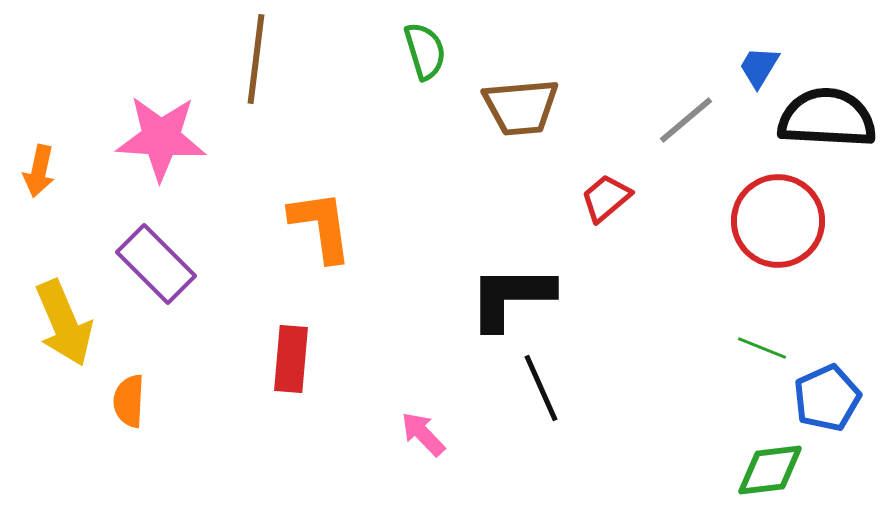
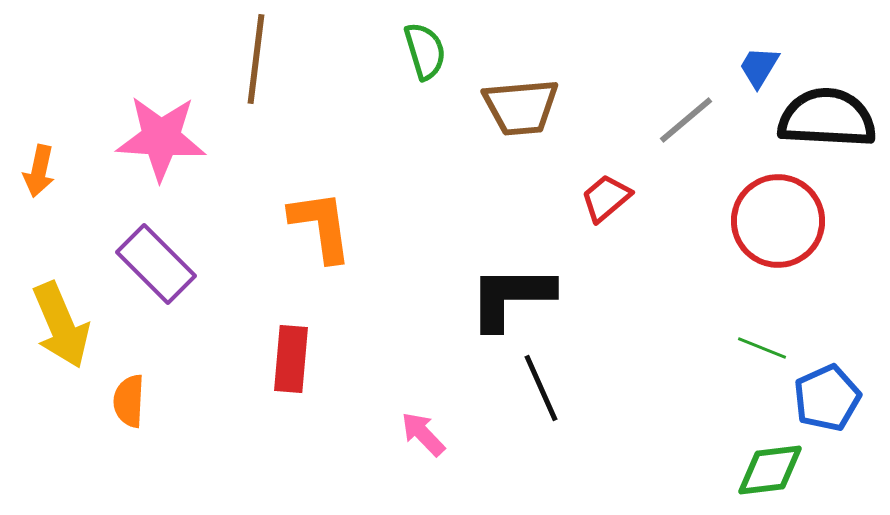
yellow arrow: moved 3 px left, 2 px down
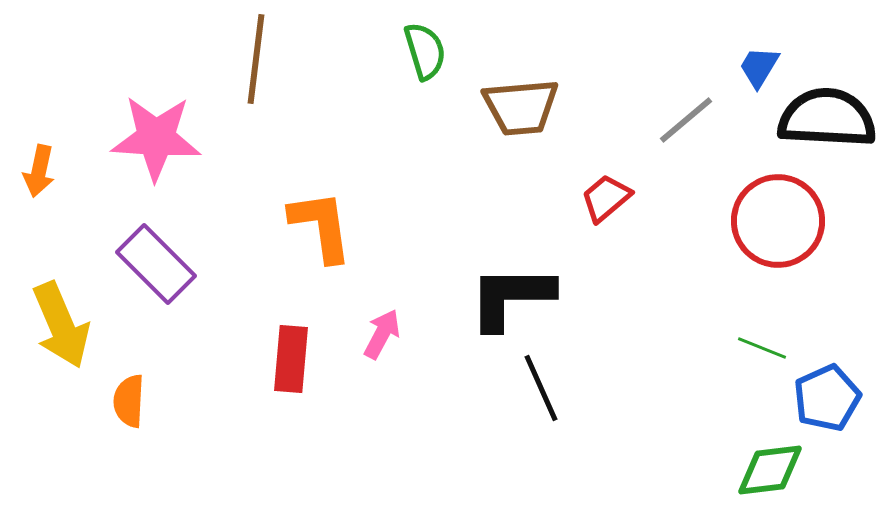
pink star: moved 5 px left
pink arrow: moved 41 px left, 100 px up; rotated 72 degrees clockwise
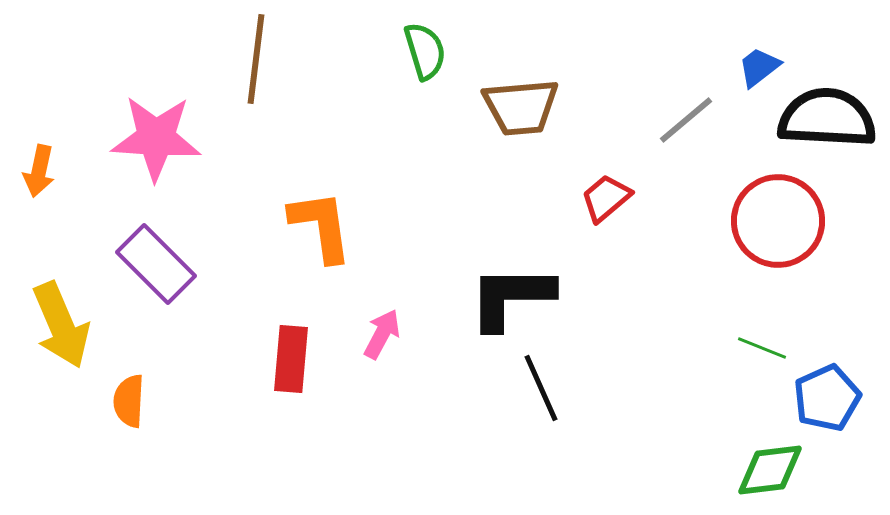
blue trapezoid: rotated 21 degrees clockwise
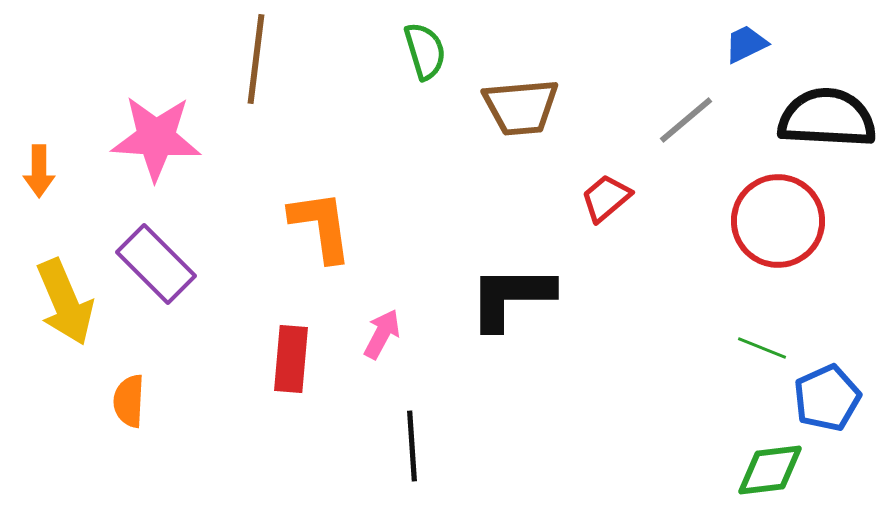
blue trapezoid: moved 13 px left, 23 px up; rotated 12 degrees clockwise
orange arrow: rotated 12 degrees counterclockwise
yellow arrow: moved 4 px right, 23 px up
black line: moved 129 px left, 58 px down; rotated 20 degrees clockwise
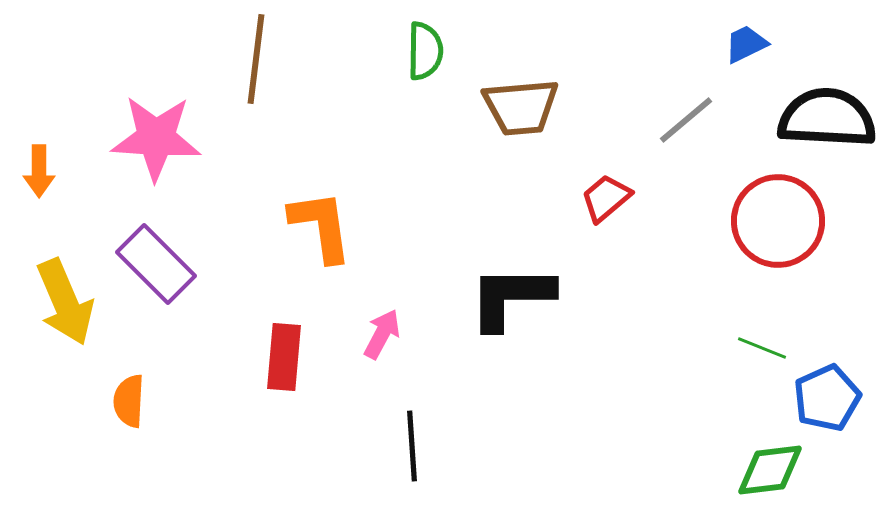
green semicircle: rotated 18 degrees clockwise
red rectangle: moved 7 px left, 2 px up
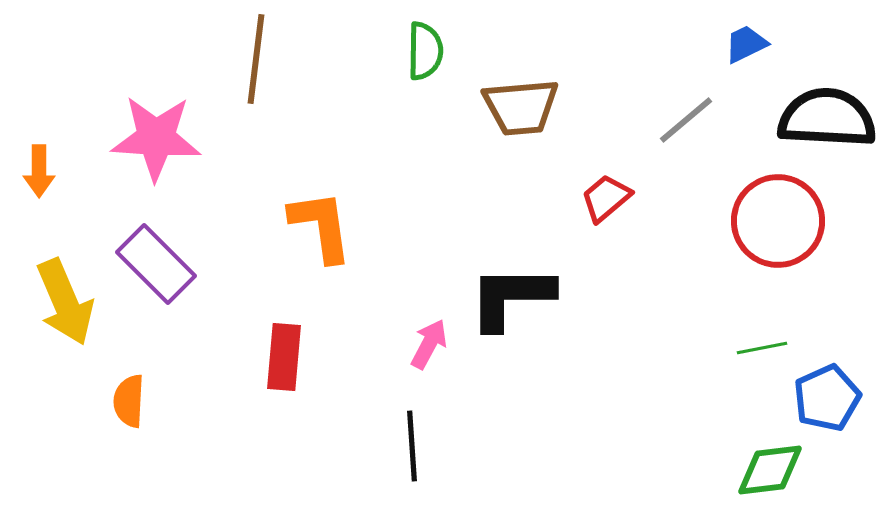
pink arrow: moved 47 px right, 10 px down
green line: rotated 33 degrees counterclockwise
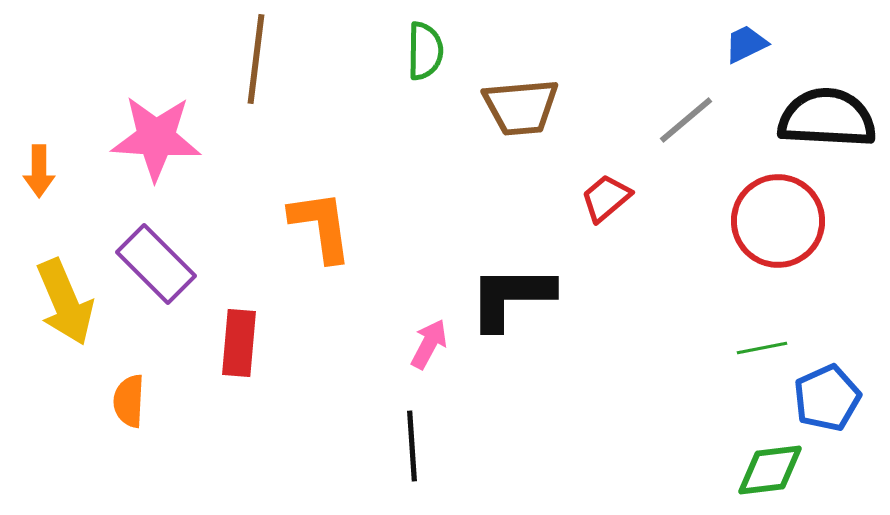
red rectangle: moved 45 px left, 14 px up
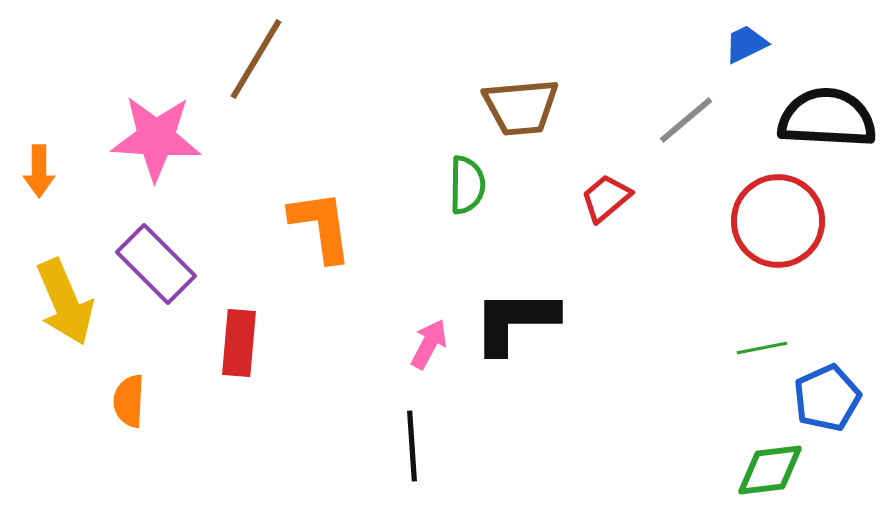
green semicircle: moved 42 px right, 134 px down
brown line: rotated 24 degrees clockwise
black L-shape: moved 4 px right, 24 px down
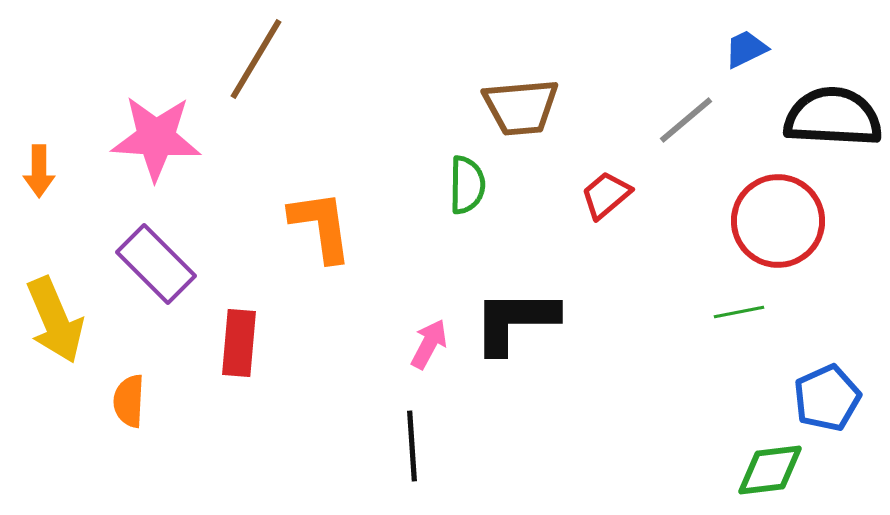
blue trapezoid: moved 5 px down
black semicircle: moved 6 px right, 1 px up
red trapezoid: moved 3 px up
yellow arrow: moved 10 px left, 18 px down
green line: moved 23 px left, 36 px up
